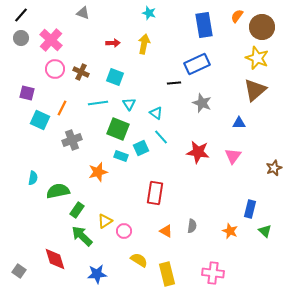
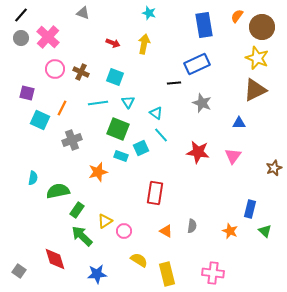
pink cross at (51, 40): moved 3 px left, 3 px up
red arrow at (113, 43): rotated 24 degrees clockwise
brown triangle at (255, 90): rotated 15 degrees clockwise
cyan triangle at (129, 104): moved 1 px left, 2 px up
cyan line at (161, 137): moved 2 px up
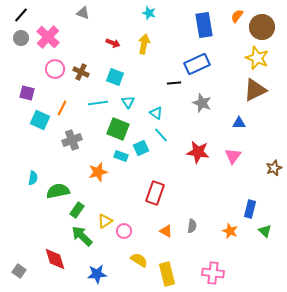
red rectangle at (155, 193): rotated 10 degrees clockwise
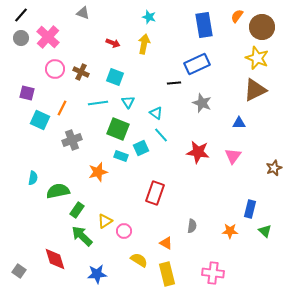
cyan star at (149, 13): moved 4 px down
orange triangle at (166, 231): moved 12 px down
orange star at (230, 231): rotated 21 degrees counterclockwise
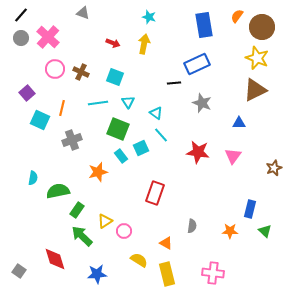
purple square at (27, 93): rotated 35 degrees clockwise
orange line at (62, 108): rotated 14 degrees counterclockwise
cyan rectangle at (121, 156): rotated 32 degrees clockwise
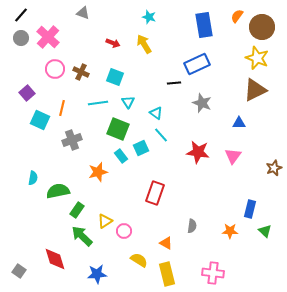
yellow arrow at (144, 44): rotated 42 degrees counterclockwise
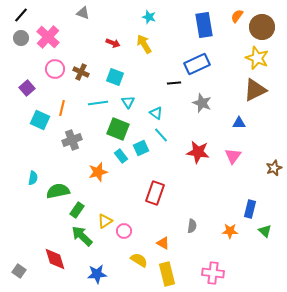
purple square at (27, 93): moved 5 px up
orange triangle at (166, 243): moved 3 px left
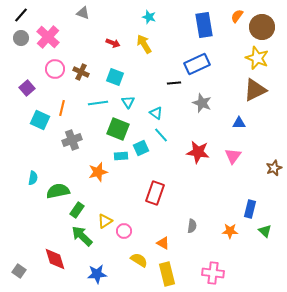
cyan rectangle at (121, 156): rotated 56 degrees counterclockwise
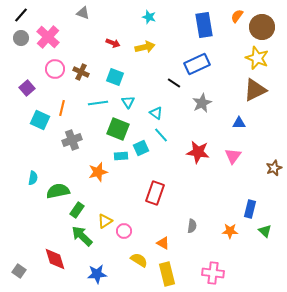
yellow arrow at (144, 44): moved 1 px right, 3 px down; rotated 108 degrees clockwise
black line at (174, 83): rotated 40 degrees clockwise
gray star at (202, 103): rotated 24 degrees clockwise
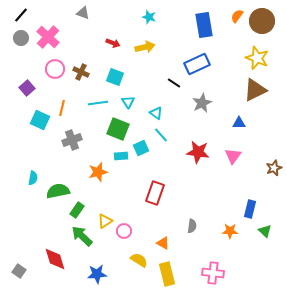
brown circle at (262, 27): moved 6 px up
